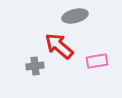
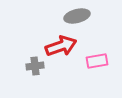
gray ellipse: moved 2 px right
red arrow: moved 2 px right; rotated 120 degrees clockwise
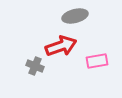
gray ellipse: moved 2 px left
gray cross: rotated 30 degrees clockwise
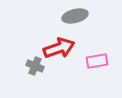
red arrow: moved 2 px left, 2 px down
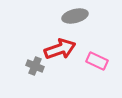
red arrow: moved 1 px right, 1 px down
pink rectangle: rotated 35 degrees clockwise
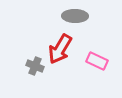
gray ellipse: rotated 15 degrees clockwise
red arrow: rotated 140 degrees clockwise
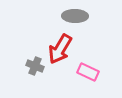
pink rectangle: moved 9 px left, 11 px down
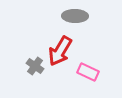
red arrow: moved 2 px down
gray cross: rotated 12 degrees clockwise
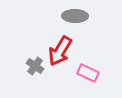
pink rectangle: moved 1 px down
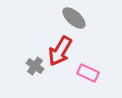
gray ellipse: moved 1 px left, 2 px down; rotated 40 degrees clockwise
